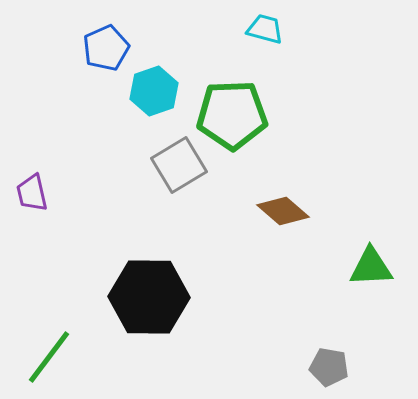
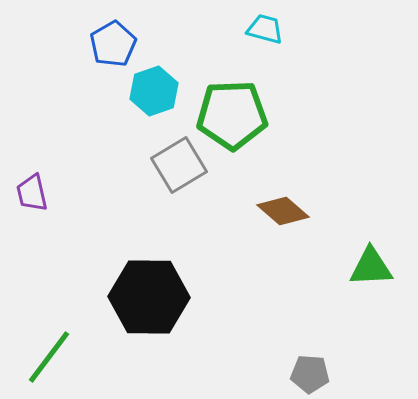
blue pentagon: moved 7 px right, 4 px up; rotated 6 degrees counterclockwise
gray pentagon: moved 19 px left, 7 px down; rotated 6 degrees counterclockwise
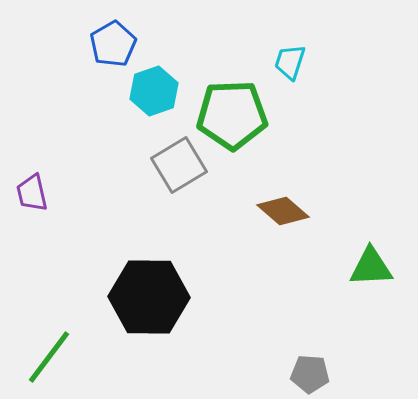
cyan trapezoid: moved 25 px right, 33 px down; rotated 87 degrees counterclockwise
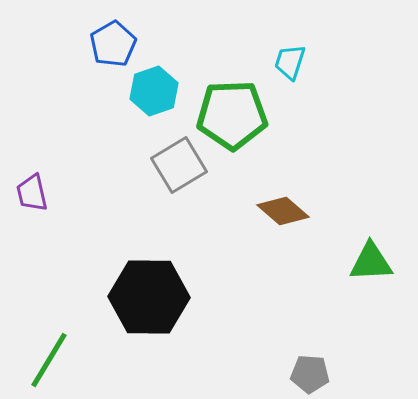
green triangle: moved 5 px up
green line: moved 3 px down; rotated 6 degrees counterclockwise
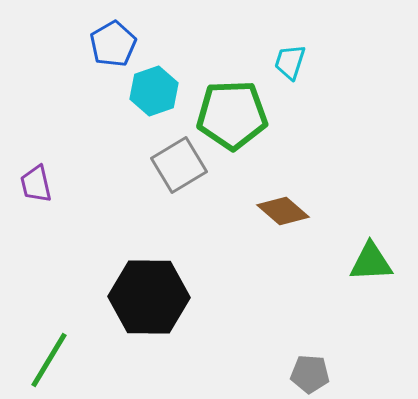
purple trapezoid: moved 4 px right, 9 px up
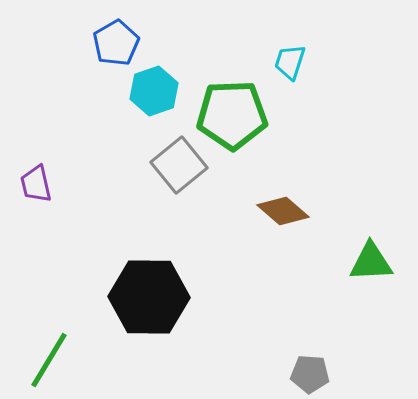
blue pentagon: moved 3 px right, 1 px up
gray square: rotated 8 degrees counterclockwise
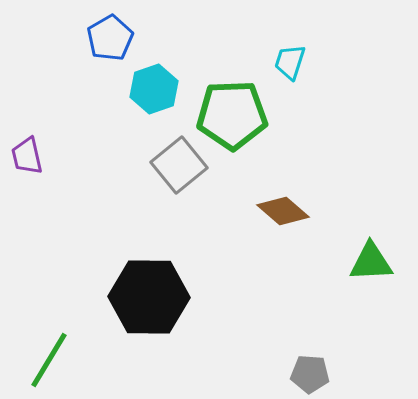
blue pentagon: moved 6 px left, 5 px up
cyan hexagon: moved 2 px up
purple trapezoid: moved 9 px left, 28 px up
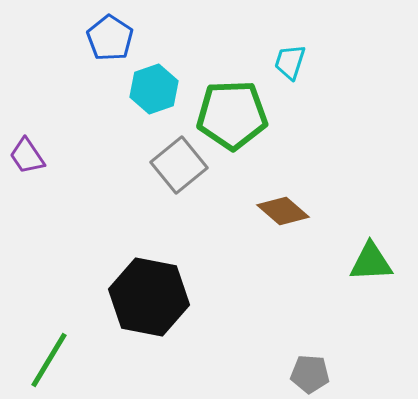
blue pentagon: rotated 9 degrees counterclockwise
purple trapezoid: rotated 21 degrees counterclockwise
black hexagon: rotated 10 degrees clockwise
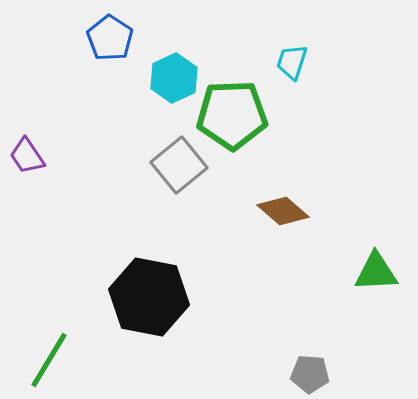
cyan trapezoid: moved 2 px right
cyan hexagon: moved 20 px right, 11 px up; rotated 6 degrees counterclockwise
green triangle: moved 5 px right, 10 px down
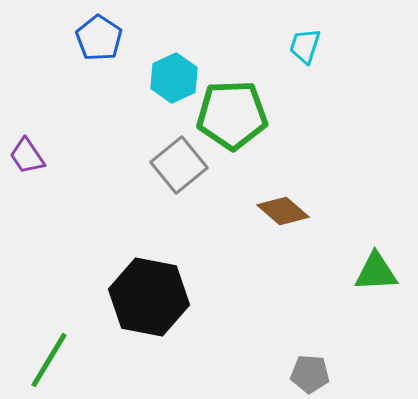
blue pentagon: moved 11 px left
cyan trapezoid: moved 13 px right, 16 px up
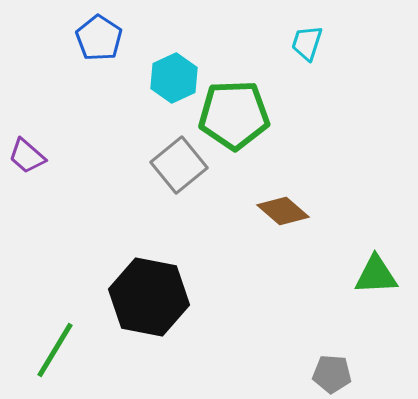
cyan trapezoid: moved 2 px right, 3 px up
green pentagon: moved 2 px right
purple trapezoid: rotated 15 degrees counterclockwise
green triangle: moved 3 px down
green line: moved 6 px right, 10 px up
gray pentagon: moved 22 px right
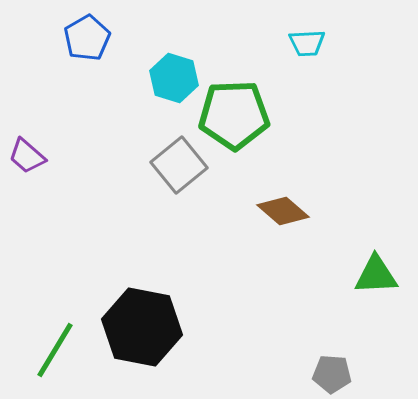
blue pentagon: moved 12 px left; rotated 9 degrees clockwise
cyan trapezoid: rotated 111 degrees counterclockwise
cyan hexagon: rotated 18 degrees counterclockwise
black hexagon: moved 7 px left, 30 px down
